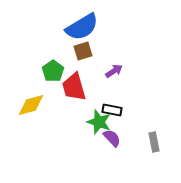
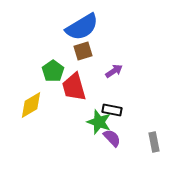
yellow diamond: rotated 16 degrees counterclockwise
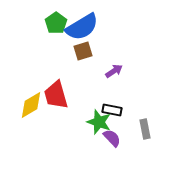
green pentagon: moved 3 px right, 48 px up
red trapezoid: moved 18 px left, 8 px down
gray rectangle: moved 9 px left, 13 px up
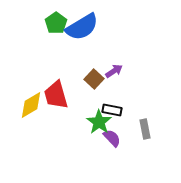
brown square: moved 11 px right, 28 px down; rotated 30 degrees counterclockwise
green star: rotated 15 degrees clockwise
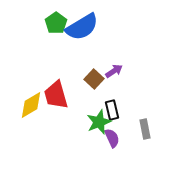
black rectangle: rotated 66 degrees clockwise
green star: rotated 15 degrees clockwise
purple semicircle: rotated 18 degrees clockwise
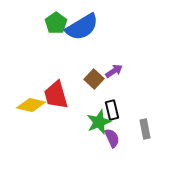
yellow diamond: rotated 44 degrees clockwise
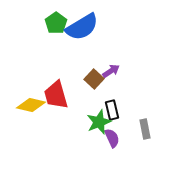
purple arrow: moved 3 px left
